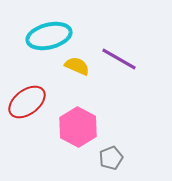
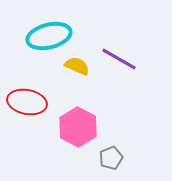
red ellipse: rotated 48 degrees clockwise
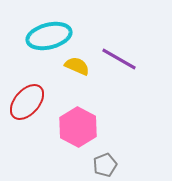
red ellipse: rotated 60 degrees counterclockwise
gray pentagon: moved 6 px left, 7 px down
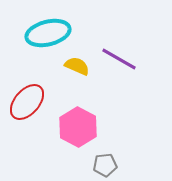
cyan ellipse: moved 1 px left, 3 px up
gray pentagon: rotated 15 degrees clockwise
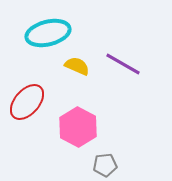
purple line: moved 4 px right, 5 px down
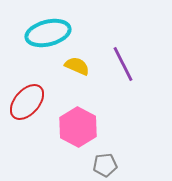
purple line: rotated 33 degrees clockwise
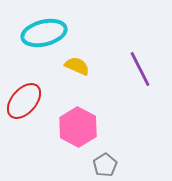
cyan ellipse: moved 4 px left
purple line: moved 17 px right, 5 px down
red ellipse: moved 3 px left, 1 px up
gray pentagon: rotated 25 degrees counterclockwise
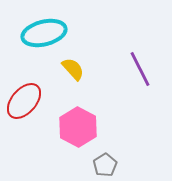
yellow semicircle: moved 4 px left, 3 px down; rotated 25 degrees clockwise
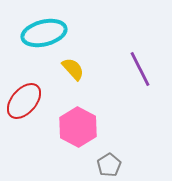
gray pentagon: moved 4 px right
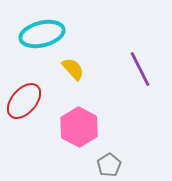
cyan ellipse: moved 2 px left, 1 px down
pink hexagon: moved 1 px right
